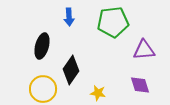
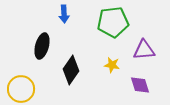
blue arrow: moved 5 px left, 3 px up
yellow circle: moved 22 px left
yellow star: moved 14 px right, 28 px up
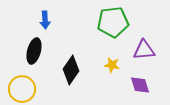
blue arrow: moved 19 px left, 6 px down
black ellipse: moved 8 px left, 5 px down
yellow circle: moved 1 px right
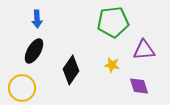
blue arrow: moved 8 px left, 1 px up
black ellipse: rotated 15 degrees clockwise
purple diamond: moved 1 px left, 1 px down
yellow circle: moved 1 px up
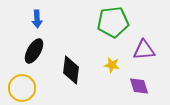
black diamond: rotated 28 degrees counterclockwise
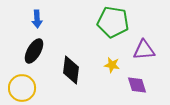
green pentagon: rotated 16 degrees clockwise
purple diamond: moved 2 px left, 1 px up
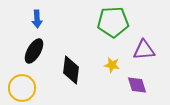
green pentagon: rotated 12 degrees counterclockwise
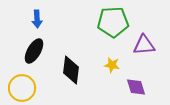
purple triangle: moved 5 px up
purple diamond: moved 1 px left, 2 px down
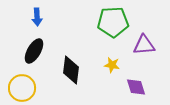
blue arrow: moved 2 px up
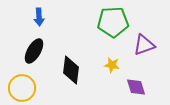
blue arrow: moved 2 px right
purple triangle: rotated 15 degrees counterclockwise
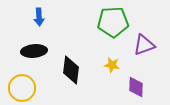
black ellipse: rotated 55 degrees clockwise
purple diamond: rotated 20 degrees clockwise
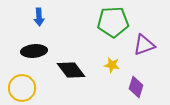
black diamond: rotated 44 degrees counterclockwise
purple diamond: rotated 15 degrees clockwise
